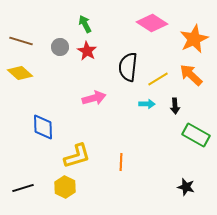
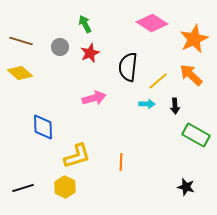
red star: moved 3 px right, 2 px down; rotated 18 degrees clockwise
yellow line: moved 2 px down; rotated 10 degrees counterclockwise
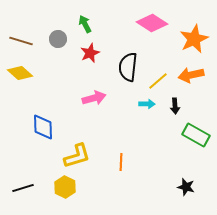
gray circle: moved 2 px left, 8 px up
orange arrow: rotated 55 degrees counterclockwise
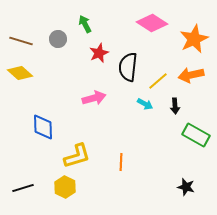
red star: moved 9 px right
cyan arrow: moved 2 px left; rotated 28 degrees clockwise
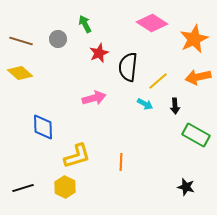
orange arrow: moved 7 px right, 2 px down
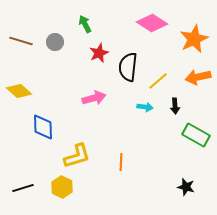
gray circle: moved 3 px left, 3 px down
yellow diamond: moved 1 px left, 18 px down
cyan arrow: moved 3 px down; rotated 21 degrees counterclockwise
yellow hexagon: moved 3 px left
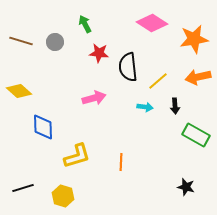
orange star: rotated 16 degrees clockwise
red star: rotated 30 degrees clockwise
black semicircle: rotated 12 degrees counterclockwise
yellow hexagon: moved 1 px right, 9 px down; rotated 10 degrees counterclockwise
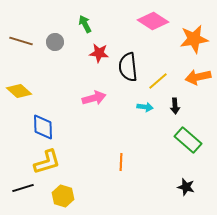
pink diamond: moved 1 px right, 2 px up
green rectangle: moved 8 px left, 5 px down; rotated 12 degrees clockwise
yellow L-shape: moved 30 px left, 6 px down
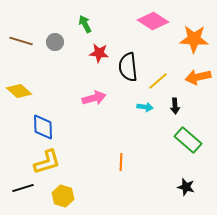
orange star: rotated 12 degrees clockwise
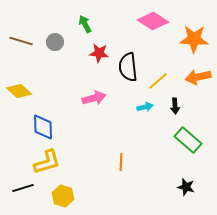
cyan arrow: rotated 21 degrees counterclockwise
